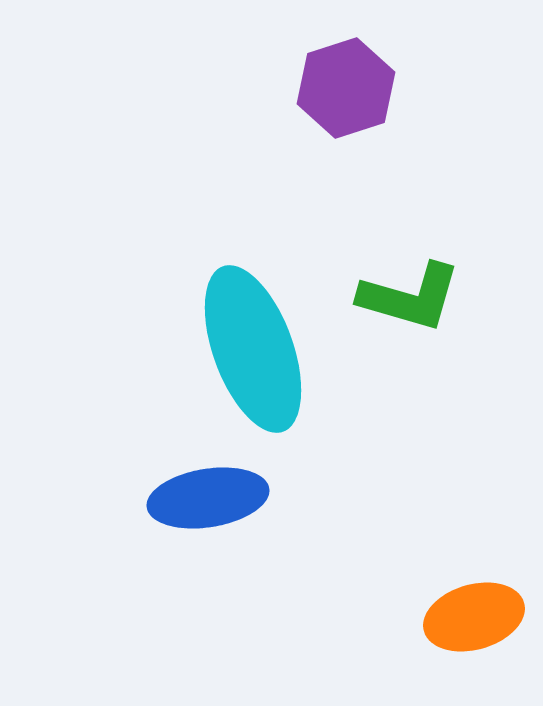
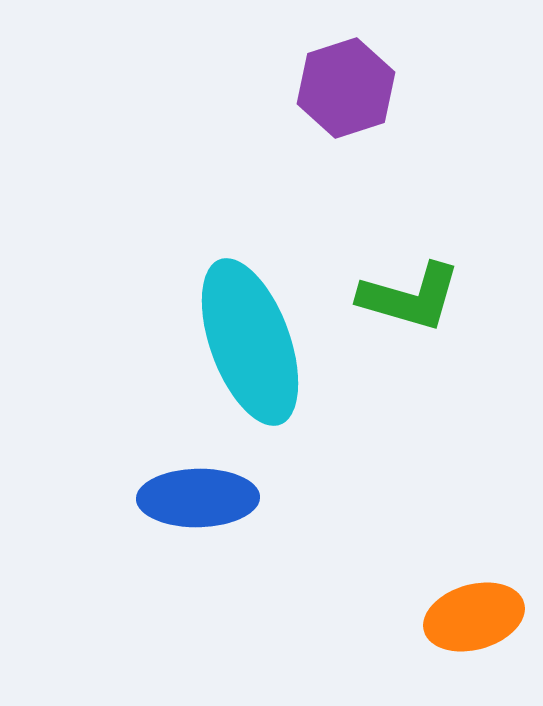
cyan ellipse: moved 3 px left, 7 px up
blue ellipse: moved 10 px left; rotated 8 degrees clockwise
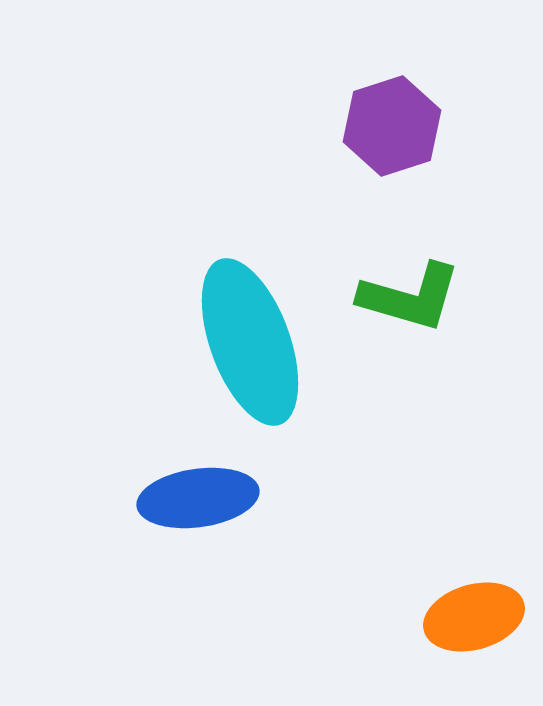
purple hexagon: moved 46 px right, 38 px down
blue ellipse: rotated 7 degrees counterclockwise
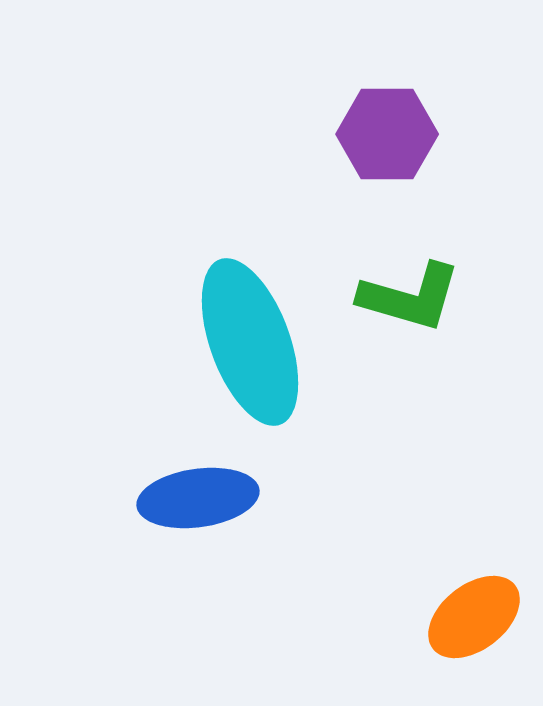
purple hexagon: moved 5 px left, 8 px down; rotated 18 degrees clockwise
orange ellipse: rotated 22 degrees counterclockwise
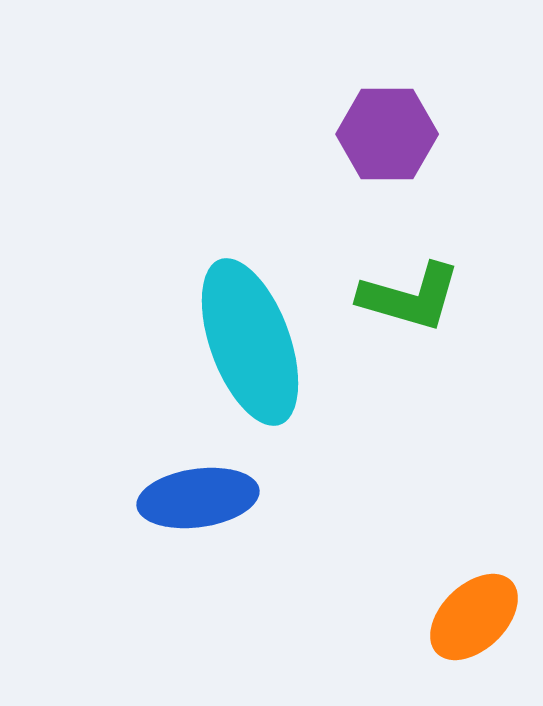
orange ellipse: rotated 6 degrees counterclockwise
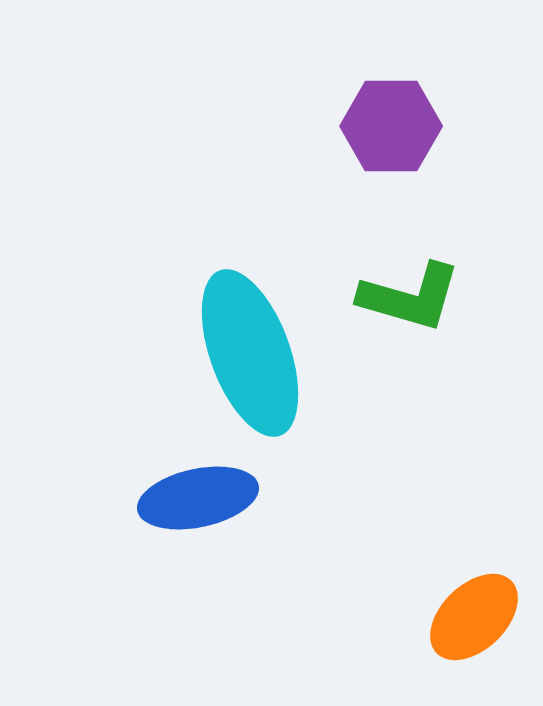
purple hexagon: moved 4 px right, 8 px up
cyan ellipse: moved 11 px down
blue ellipse: rotated 4 degrees counterclockwise
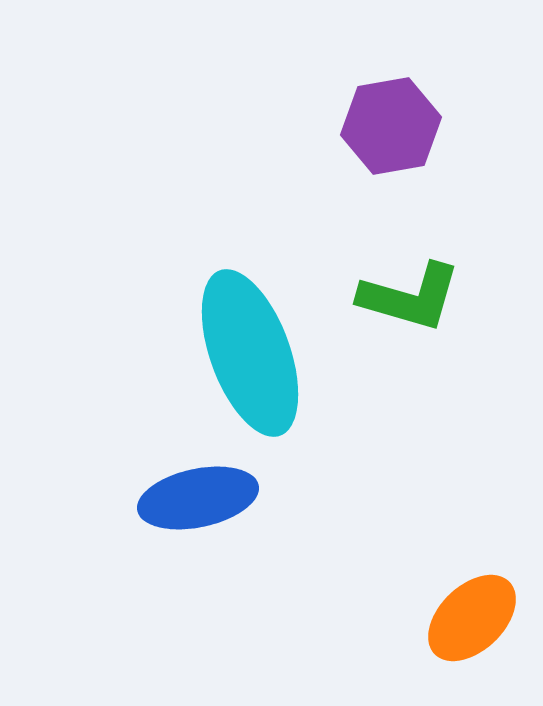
purple hexagon: rotated 10 degrees counterclockwise
orange ellipse: moved 2 px left, 1 px down
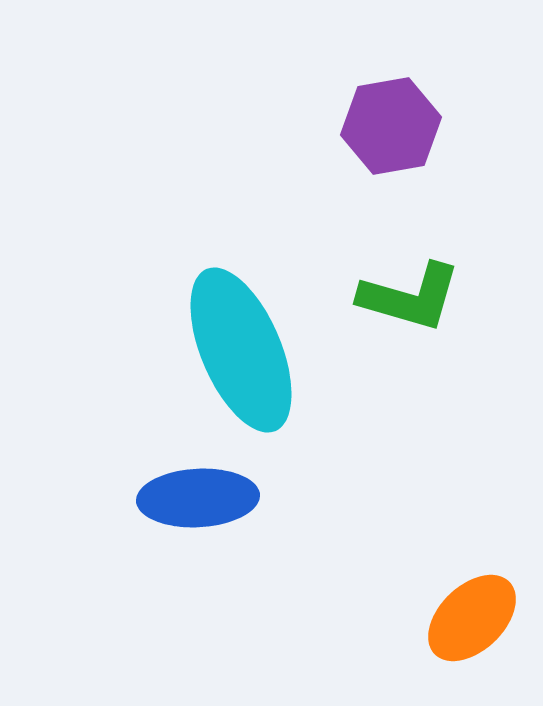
cyan ellipse: moved 9 px left, 3 px up; rotated 3 degrees counterclockwise
blue ellipse: rotated 9 degrees clockwise
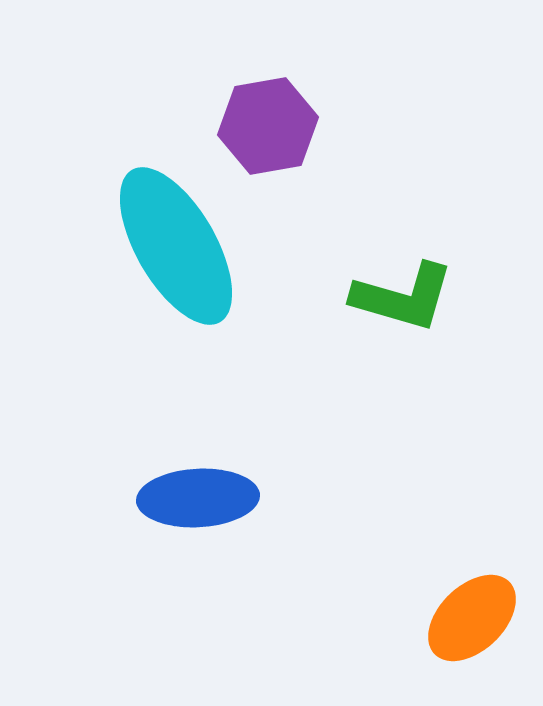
purple hexagon: moved 123 px left
green L-shape: moved 7 px left
cyan ellipse: moved 65 px left, 104 px up; rotated 7 degrees counterclockwise
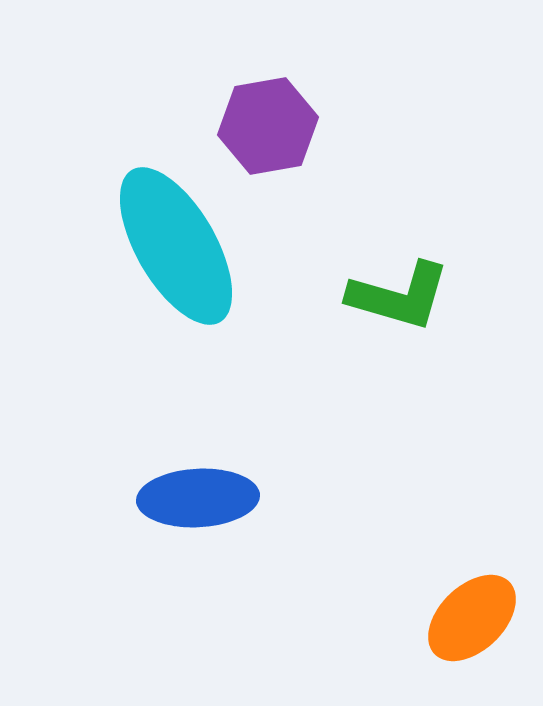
green L-shape: moved 4 px left, 1 px up
